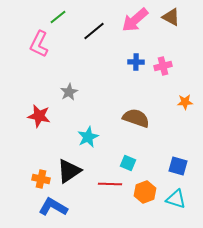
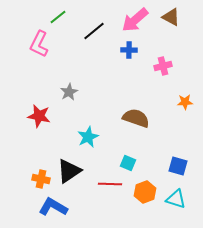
blue cross: moved 7 px left, 12 px up
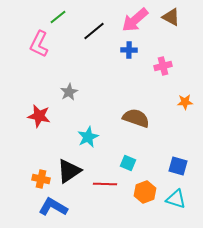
red line: moved 5 px left
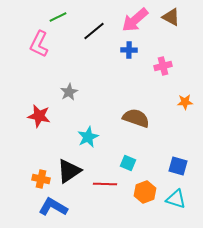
green line: rotated 12 degrees clockwise
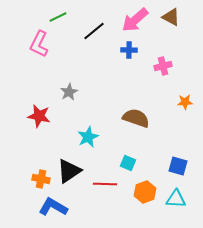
cyan triangle: rotated 15 degrees counterclockwise
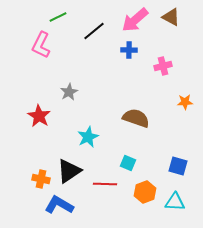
pink L-shape: moved 2 px right, 1 px down
red star: rotated 20 degrees clockwise
cyan triangle: moved 1 px left, 3 px down
blue L-shape: moved 6 px right, 2 px up
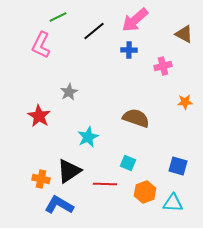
brown triangle: moved 13 px right, 17 px down
cyan triangle: moved 2 px left, 1 px down
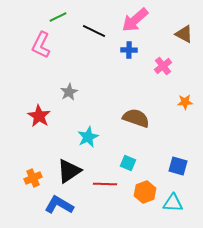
black line: rotated 65 degrees clockwise
pink cross: rotated 24 degrees counterclockwise
orange cross: moved 8 px left, 1 px up; rotated 36 degrees counterclockwise
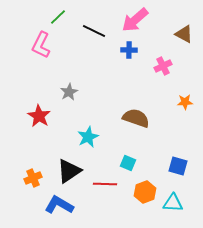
green line: rotated 18 degrees counterclockwise
pink cross: rotated 12 degrees clockwise
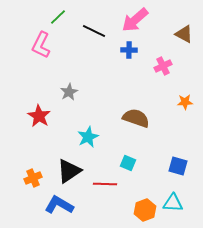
orange hexagon: moved 18 px down
